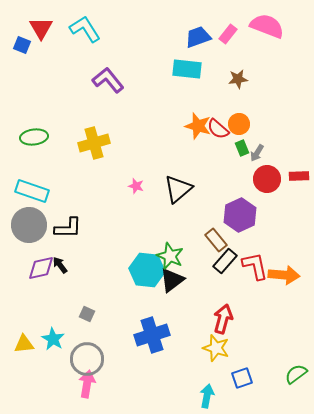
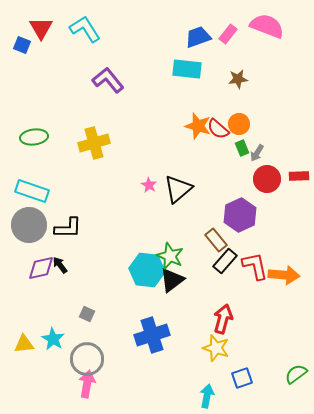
pink star at (136, 186): moved 13 px right, 1 px up; rotated 14 degrees clockwise
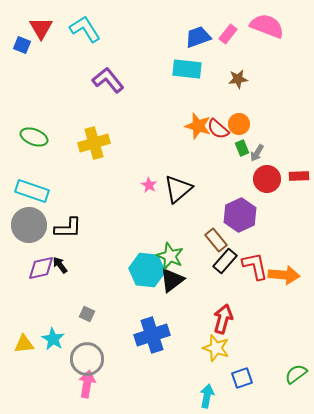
green ellipse at (34, 137): rotated 28 degrees clockwise
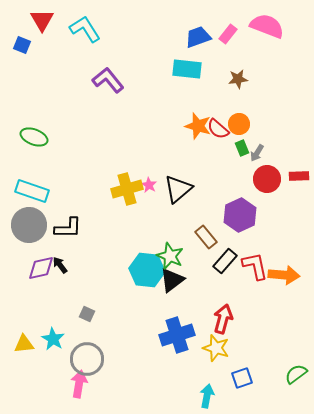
red triangle at (41, 28): moved 1 px right, 8 px up
yellow cross at (94, 143): moved 33 px right, 46 px down
brown rectangle at (216, 240): moved 10 px left, 3 px up
blue cross at (152, 335): moved 25 px right
pink arrow at (87, 384): moved 8 px left
